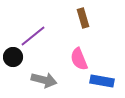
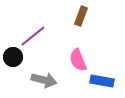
brown rectangle: moved 2 px left, 2 px up; rotated 36 degrees clockwise
pink semicircle: moved 1 px left, 1 px down
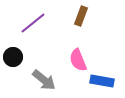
purple line: moved 13 px up
gray arrow: rotated 25 degrees clockwise
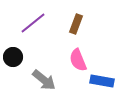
brown rectangle: moved 5 px left, 8 px down
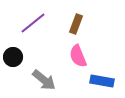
pink semicircle: moved 4 px up
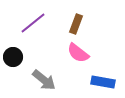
pink semicircle: moved 3 px up; rotated 30 degrees counterclockwise
blue rectangle: moved 1 px right, 1 px down
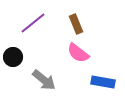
brown rectangle: rotated 42 degrees counterclockwise
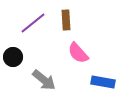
brown rectangle: moved 10 px left, 4 px up; rotated 18 degrees clockwise
pink semicircle: rotated 10 degrees clockwise
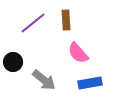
black circle: moved 5 px down
blue rectangle: moved 13 px left, 1 px down; rotated 20 degrees counterclockwise
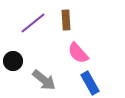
black circle: moved 1 px up
blue rectangle: rotated 70 degrees clockwise
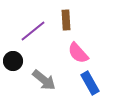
purple line: moved 8 px down
